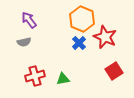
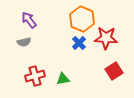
red star: moved 1 px right, 1 px down; rotated 20 degrees counterclockwise
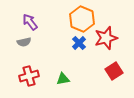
purple arrow: moved 1 px right, 2 px down
red star: rotated 20 degrees counterclockwise
red cross: moved 6 px left
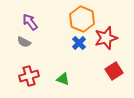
gray semicircle: rotated 40 degrees clockwise
green triangle: rotated 32 degrees clockwise
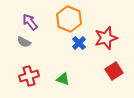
orange hexagon: moved 13 px left
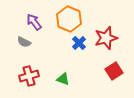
purple arrow: moved 4 px right
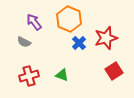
green triangle: moved 1 px left, 4 px up
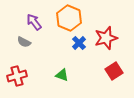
orange hexagon: moved 1 px up
red cross: moved 12 px left
